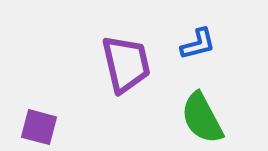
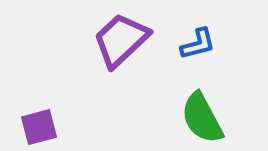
purple trapezoid: moved 5 px left, 24 px up; rotated 120 degrees counterclockwise
purple square: rotated 30 degrees counterclockwise
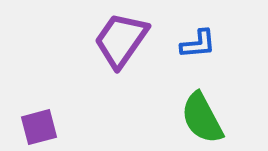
purple trapezoid: rotated 12 degrees counterclockwise
blue L-shape: rotated 9 degrees clockwise
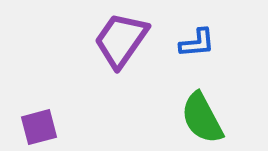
blue L-shape: moved 1 px left, 1 px up
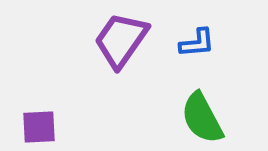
purple square: rotated 12 degrees clockwise
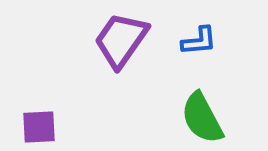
blue L-shape: moved 2 px right, 2 px up
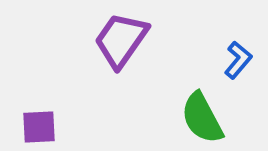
blue L-shape: moved 39 px right, 19 px down; rotated 45 degrees counterclockwise
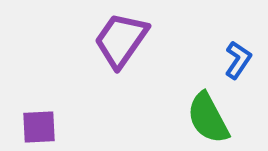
blue L-shape: rotated 6 degrees counterclockwise
green semicircle: moved 6 px right
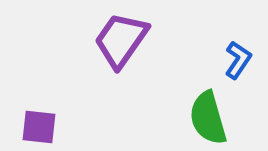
green semicircle: rotated 12 degrees clockwise
purple square: rotated 9 degrees clockwise
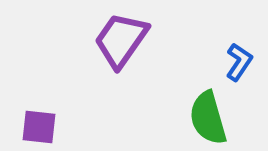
blue L-shape: moved 1 px right, 2 px down
